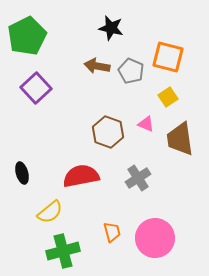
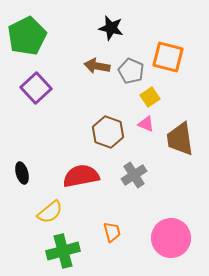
yellow square: moved 18 px left
gray cross: moved 4 px left, 3 px up
pink circle: moved 16 px right
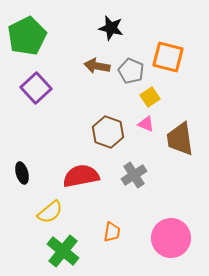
orange trapezoid: rotated 25 degrees clockwise
green cross: rotated 36 degrees counterclockwise
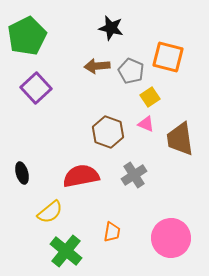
brown arrow: rotated 15 degrees counterclockwise
green cross: moved 3 px right
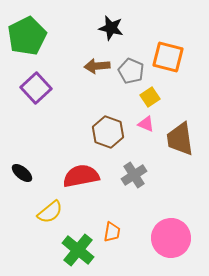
black ellipse: rotated 35 degrees counterclockwise
green cross: moved 12 px right, 1 px up
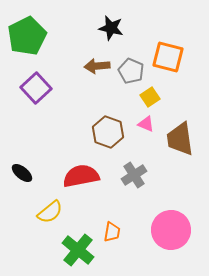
pink circle: moved 8 px up
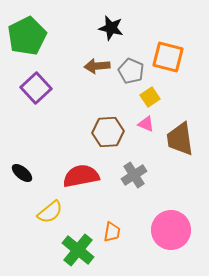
brown hexagon: rotated 24 degrees counterclockwise
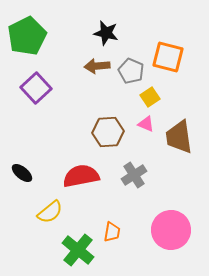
black star: moved 5 px left, 5 px down
brown trapezoid: moved 1 px left, 2 px up
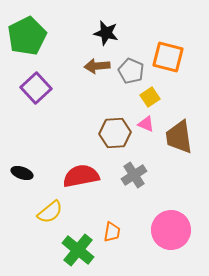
brown hexagon: moved 7 px right, 1 px down
black ellipse: rotated 20 degrees counterclockwise
